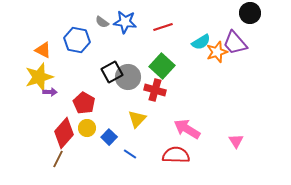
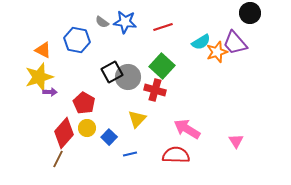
blue line: rotated 48 degrees counterclockwise
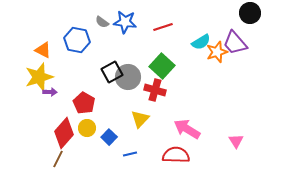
yellow triangle: moved 3 px right
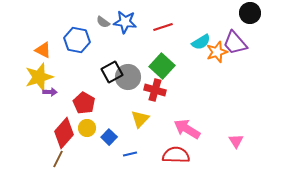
gray semicircle: moved 1 px right
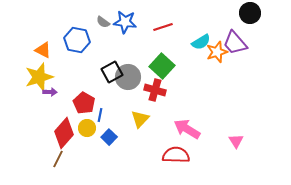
blue line: moved 30 px left, 39 px up; rotated 64 degrees counterclockwise
